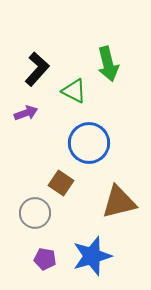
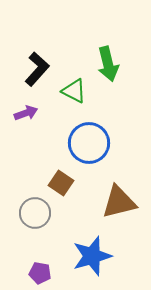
purple pentagon: moved 5 px left, 14 px down
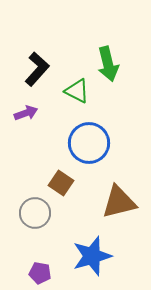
green triangle: moved 3 px right
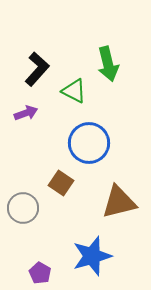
green triangle: moved 3 px left
gray circle: moved 12 px left, 5 px up
purple pentagon: rotated 20 degrees clockwise
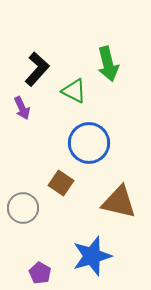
purple arrow: moved 4 px left, 5 px up; rotated 85 degrees clockwise
brown triangle: rotated 27 degrees clockwise
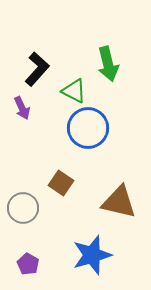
blue circle: moved 1 px left, 15 px up
blue star: moved 1 px up
purple pentagon: moved 12 px left, 9 px up
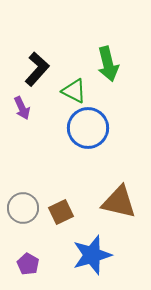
brown square: moved 29 px down; rotated 30 degrees clockwise
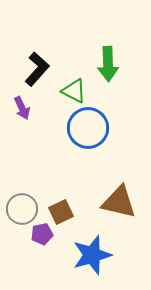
green arrow: rotated 12 degrees clockwise
gray circle: moved 1 px left, 1 px down
purple pentagon: moved 14 px right, 30 px up; rotated 30 degrees clockwise
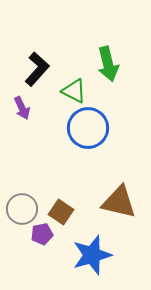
green arrow: rotated 12 degrees counterclockwise
brown square: rotated 30 degrees counterclockwise
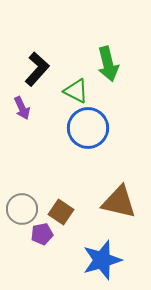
green triangle: moved 2 px right
blue star: moved 10 px right, 5 px down
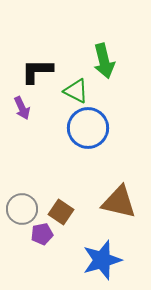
green arrow: moved 4 px left, 3 px up
black L-shape: moved 2 px down; rotated 132 degrees counterclockwise
